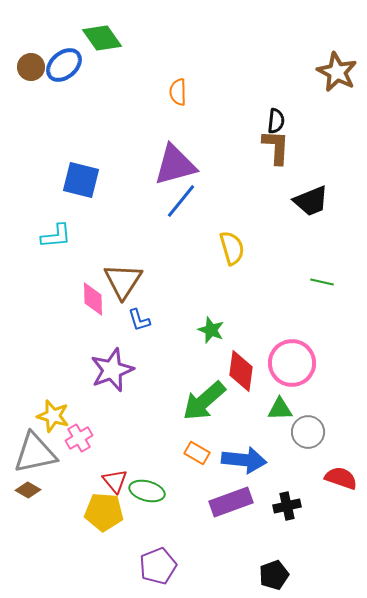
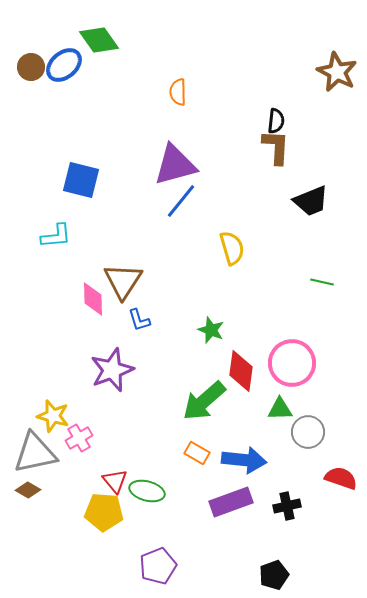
green diamond: moved 3 px left, 2 px down
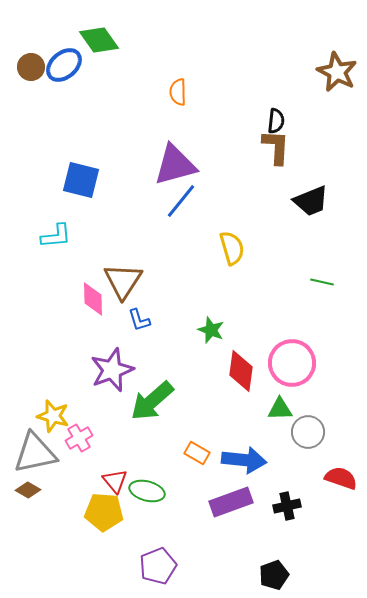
green arrow: moved 52 px left
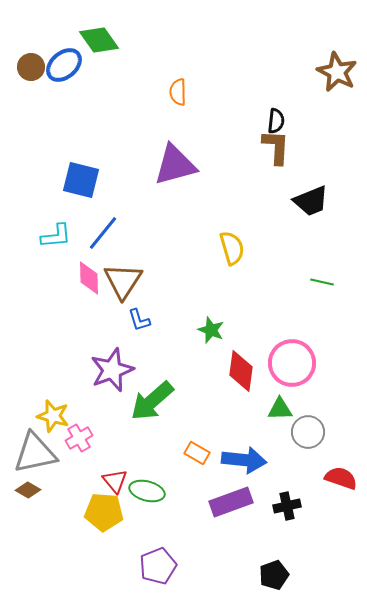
blue line: moved 78 px left, 32 px down
pink diamond: moved 4 px left, 21 px up
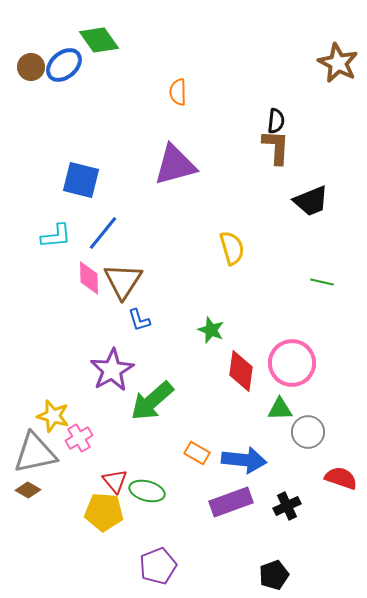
brown star: moved 1 px right, 9 px up
purple star: rotated 9 degrees counterclockwise
black cross: rotated 12 degrees counterclockwise
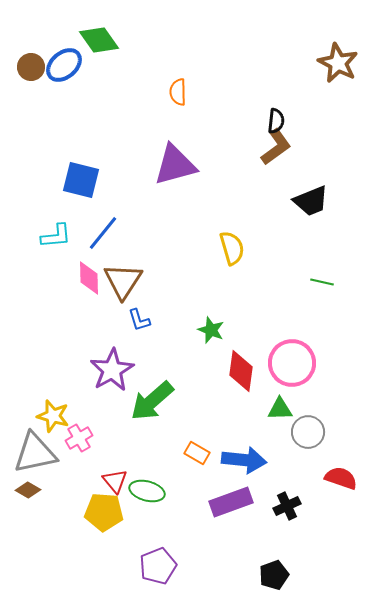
brown L-shape: rotated 51 degrees clockwise
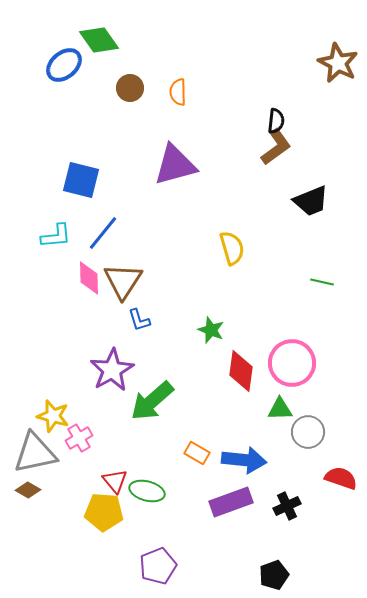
brown circle: moved 99 px right, 21 px down
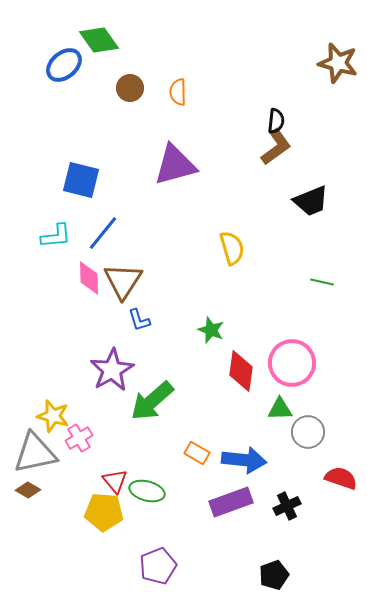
brown star: rotated 12 degrees counterclockwise
